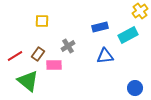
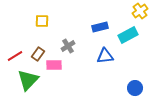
green triangle: moved 1 px up; rotated 35 degrees clockwise
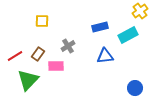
pink rectangle: moved 2 px right, 1 px down
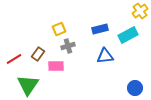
yellow square: moved 17 px right, 8 px down; rotated 24 degrees counterclockwise
blue rectangle: moved 2 px down
gray cross: rotated 16 degrees clockwise
red line: moved 1 px left, 3 px down
green triangle: moved 5 px down; rotated 10 degrees counterclockwise
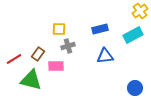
yellow square: rotated 24 degrees clockwise
cyan rectangle: moved 5 px right
green triangle: moved 3 px right, 5 px up; rotated 50 degrees counterclockwise
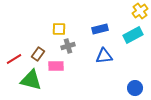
blue triangle: moved 1 px left
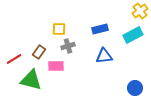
brown rectangle: moved 1 px right, 2 px up
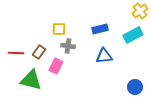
gray cross: rotated 24 degrees clockwise
red line: moved 2 px right, 6 px up; rotated 35 degrees clockwise
pink rectangle: rotated 63 degrees counterclockwise
blue circle: moved 1 px up
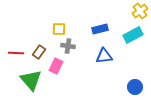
green triangle: rotated 35 degrees clockwise
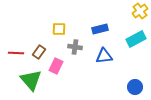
cyan rectangle: moved 3 px right, 4 px down
gray cross: moved 7 px right, 1 px down
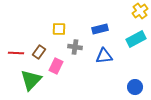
green triangle: rotated 25 degrees clockwise
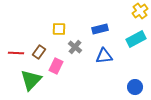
gray cross: rotated 32 degrees clockwise
